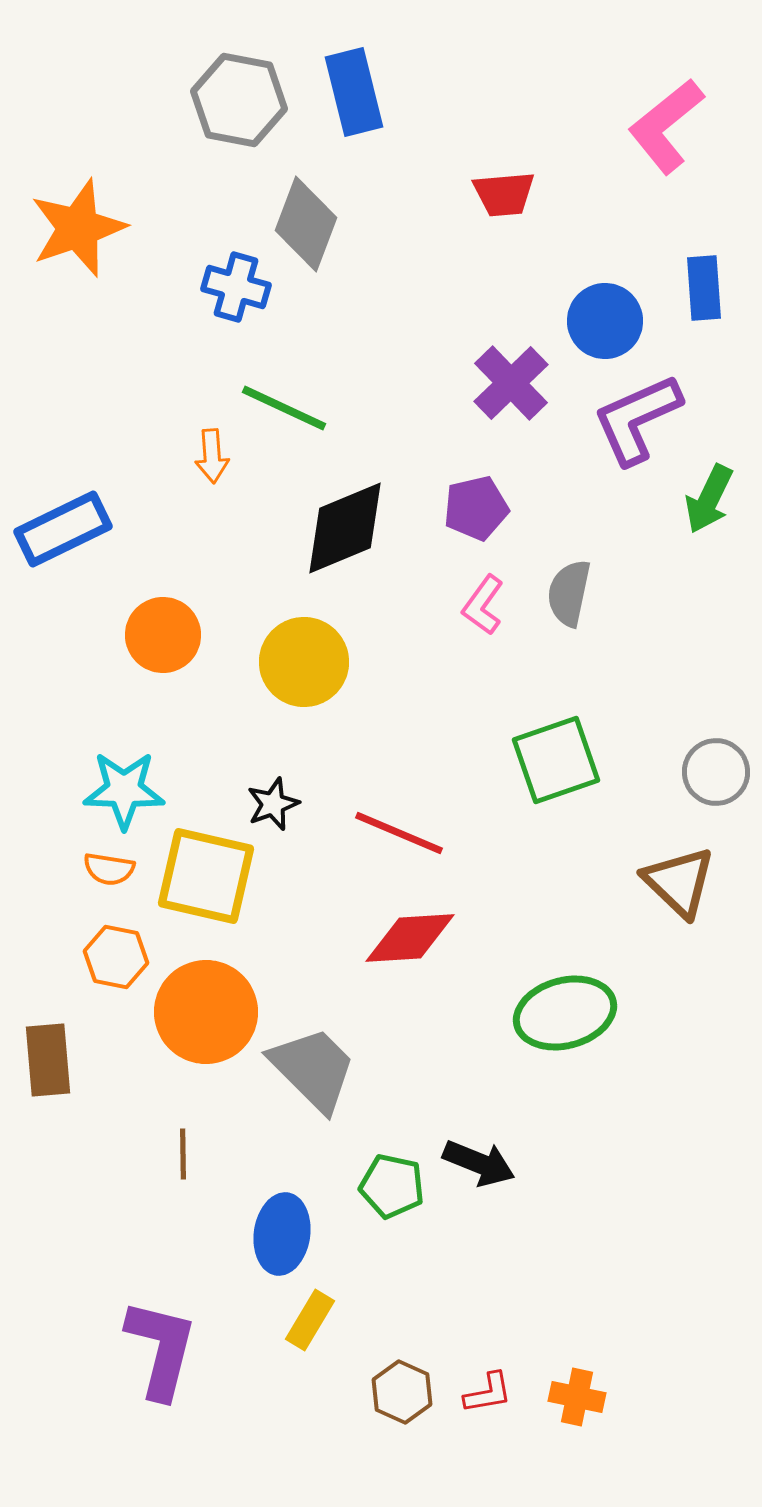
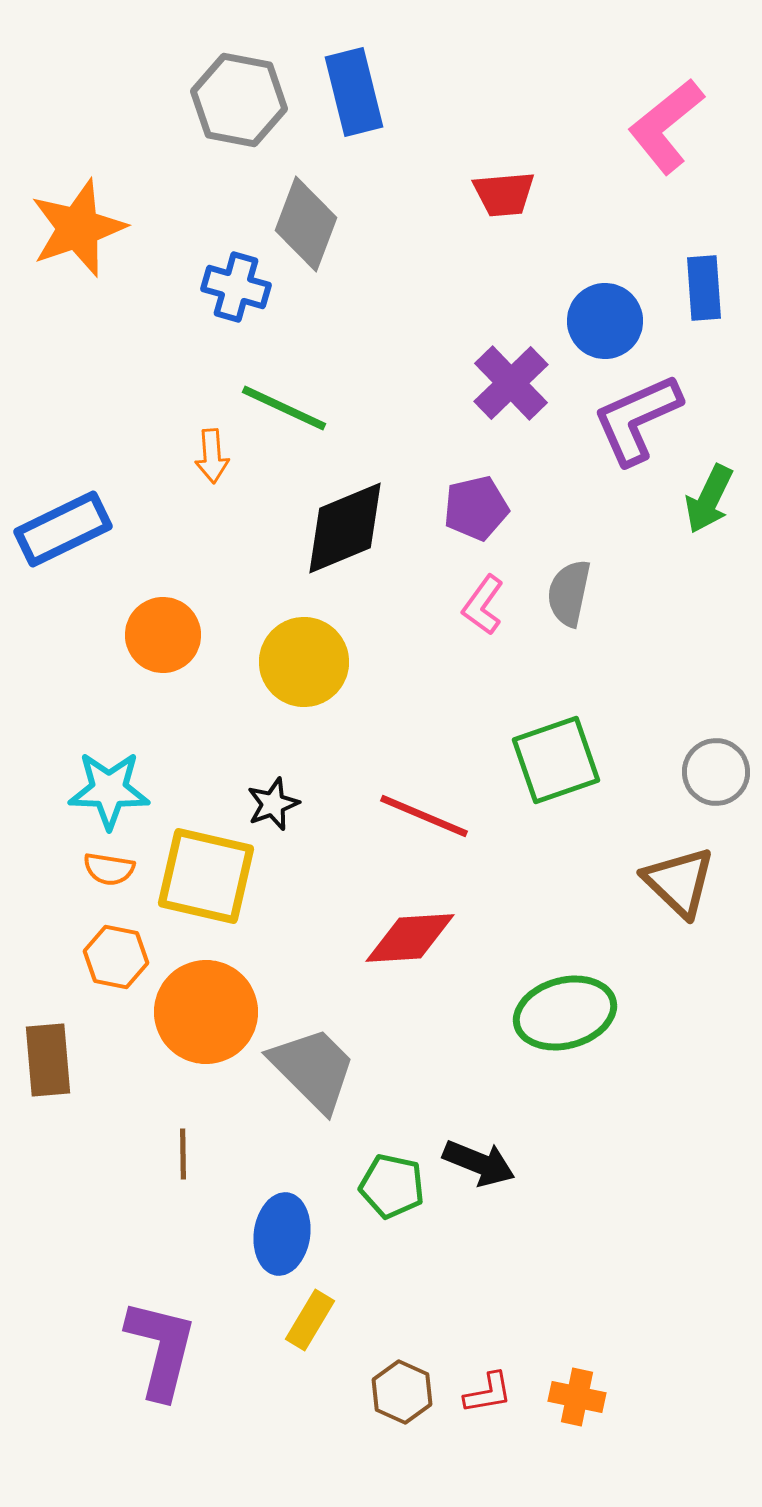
cyan star at (124, 790): moved 15 px left
red line at (399, 833): moved 25 px right, 17 px up
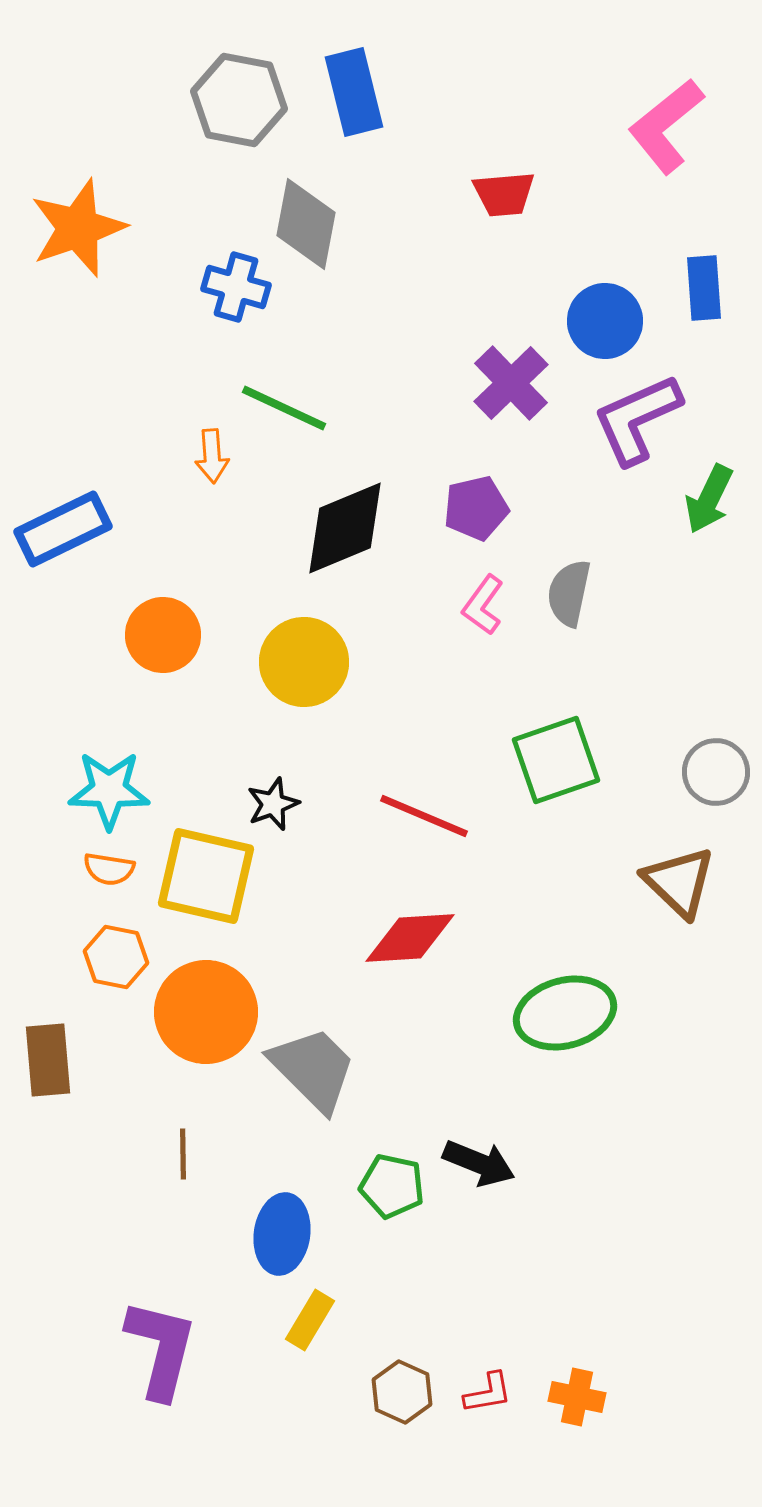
gray diamond at (306, 224): rotated 10 degrees counterclockwise
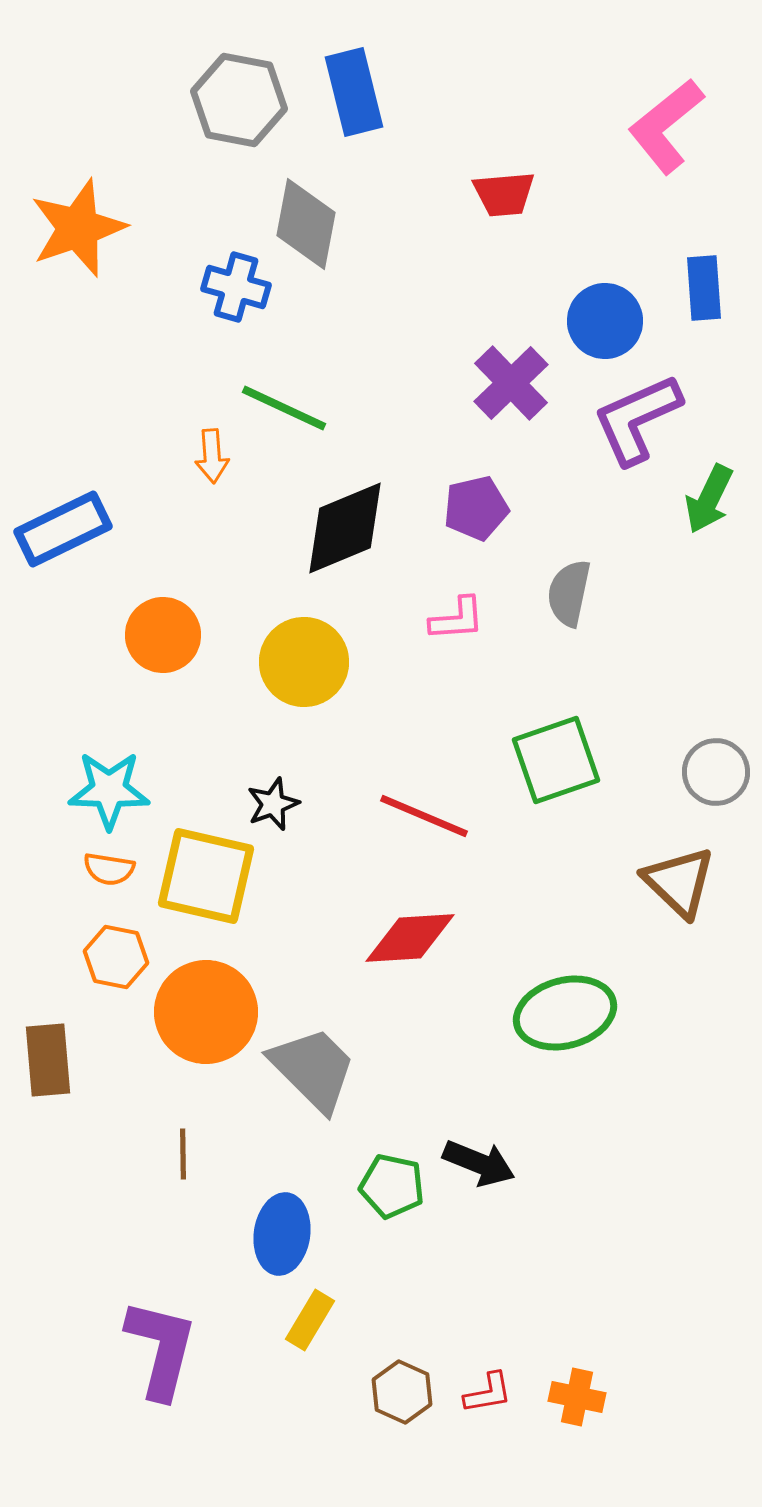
pink L-shape at (483, 605): moved 26 px left, 14 px down; rotated 130 degrees counterclockwise
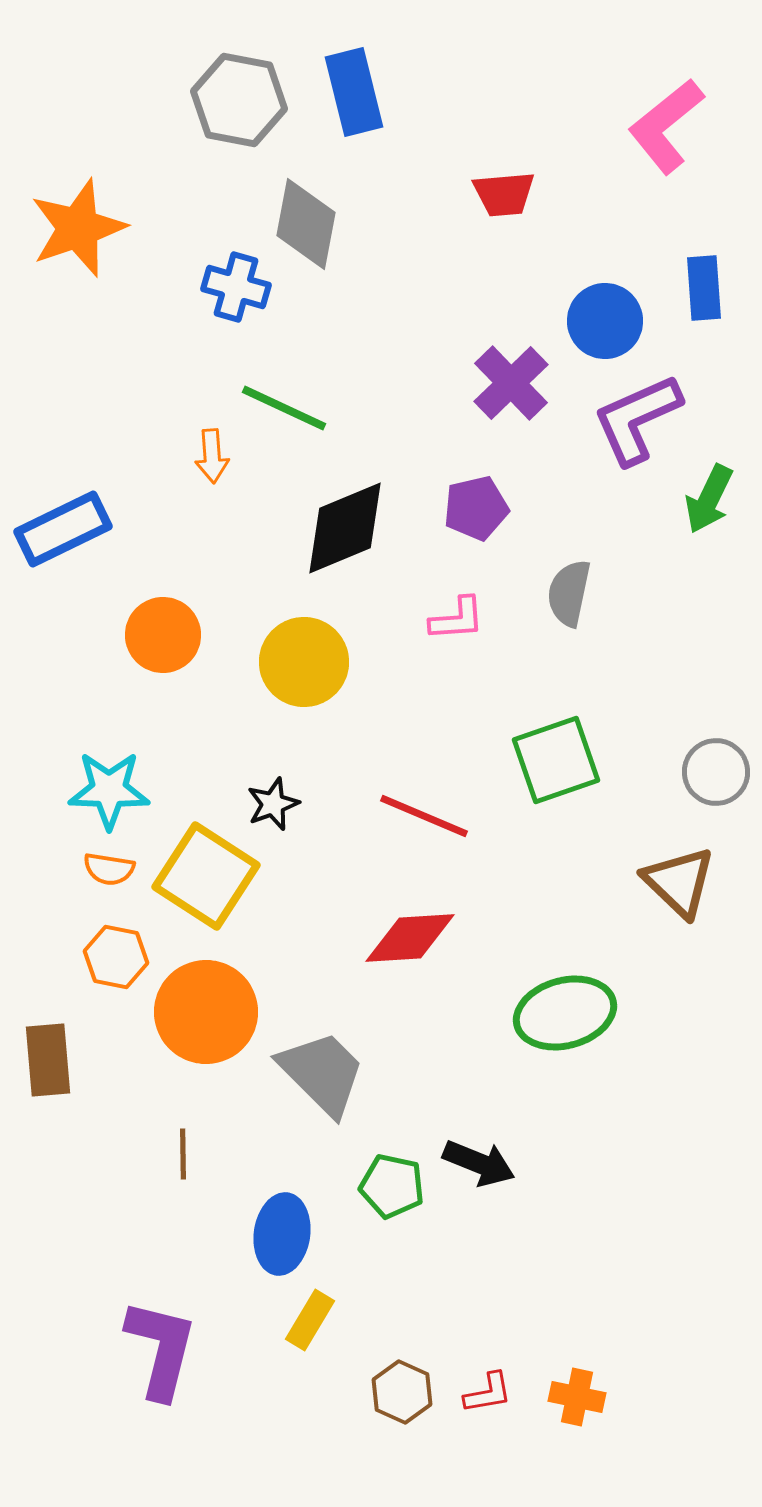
yellow square at (206, 876): rotated 20 degrees clockwise
gray trapezoid at (313, 1069): moved 9 px right, 4 px down
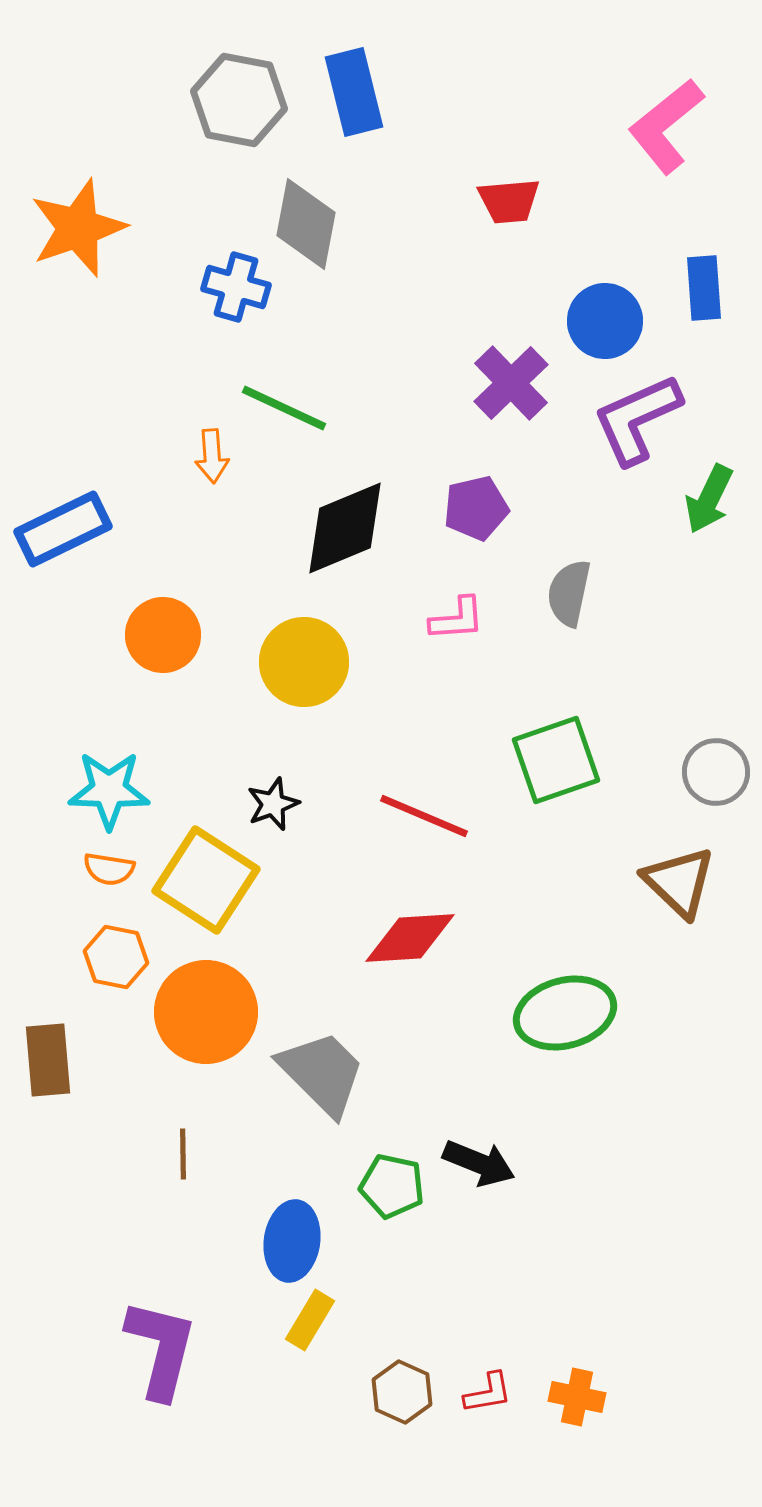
red trapezoid at (504, 194): moved 5 px right, 7 px down
yellow square at (206, 876): moved 4 px down
blue ellipse at (282, 1234): moved 10 px right, 7 px down
